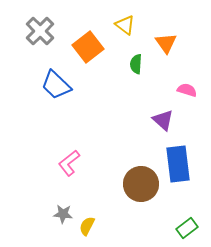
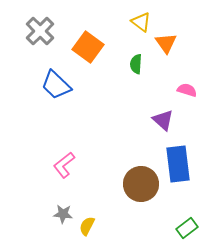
yellow triangle: moved 16 px right, 3 px up
orange square: rotated 16 degrees counterclockwise
pink L-shape: moved 5 px left, 2 px down
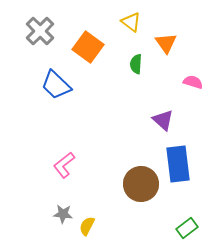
yellow triangle: moved 10 px left
pink semicircle: moved 6 px right, 8 px up
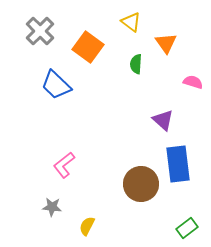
gray star: moved 11 px left, 7 px up
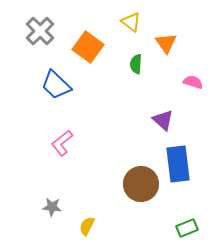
pink L-shape: moved 2 px left, 22 px up
green rectangle: rotated 15 degrees clockwise
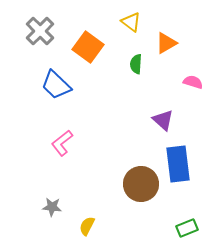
orange triangle: rotated 35 degrees clockwise
